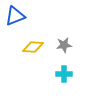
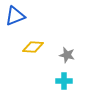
gray star: moved 3 px right, 10 px down; rotated 21 degrees clockwise
cyan cross: moved 7 px down
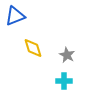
yellow diamond: moved 1 px down; rotated 70 degrees clockwise
gray star: rotated 14 degrees clockwise
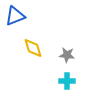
gray star: rotated 21 degrees counterclockwise
cyan cross: moved 3 px right
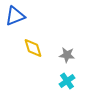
cyan cross: rotated 35 degrees counterclockwise
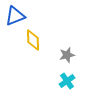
yellow diamond: moved 8 px up; rotated 15 degrees clockwise
gray star: rotated 21 degrees counterclockwise
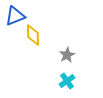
yellow diamond: moved 5 px up
gray star: rotated 14 degrees counterclockwise
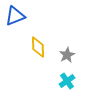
yellow diamond: moved 5 px right, 12 px down
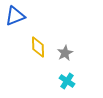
gray star: moved 2 px left, 2 px up
cyan cross: rotated 21 degrees counterclockwise
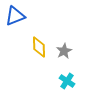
yellow diamond: moved 1 px right
gray star: moved 1 px left, 2 px up
